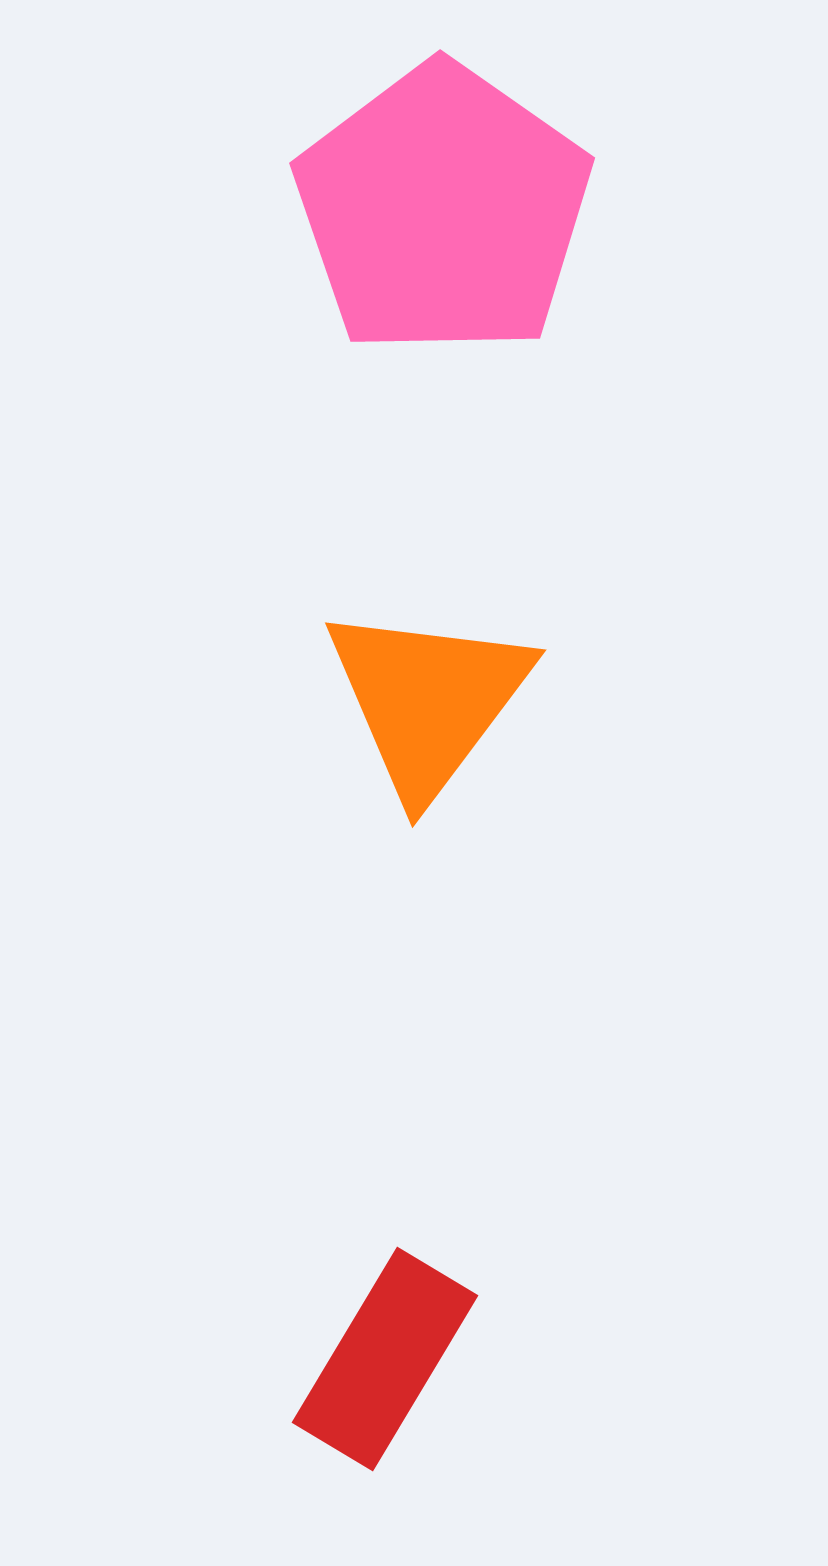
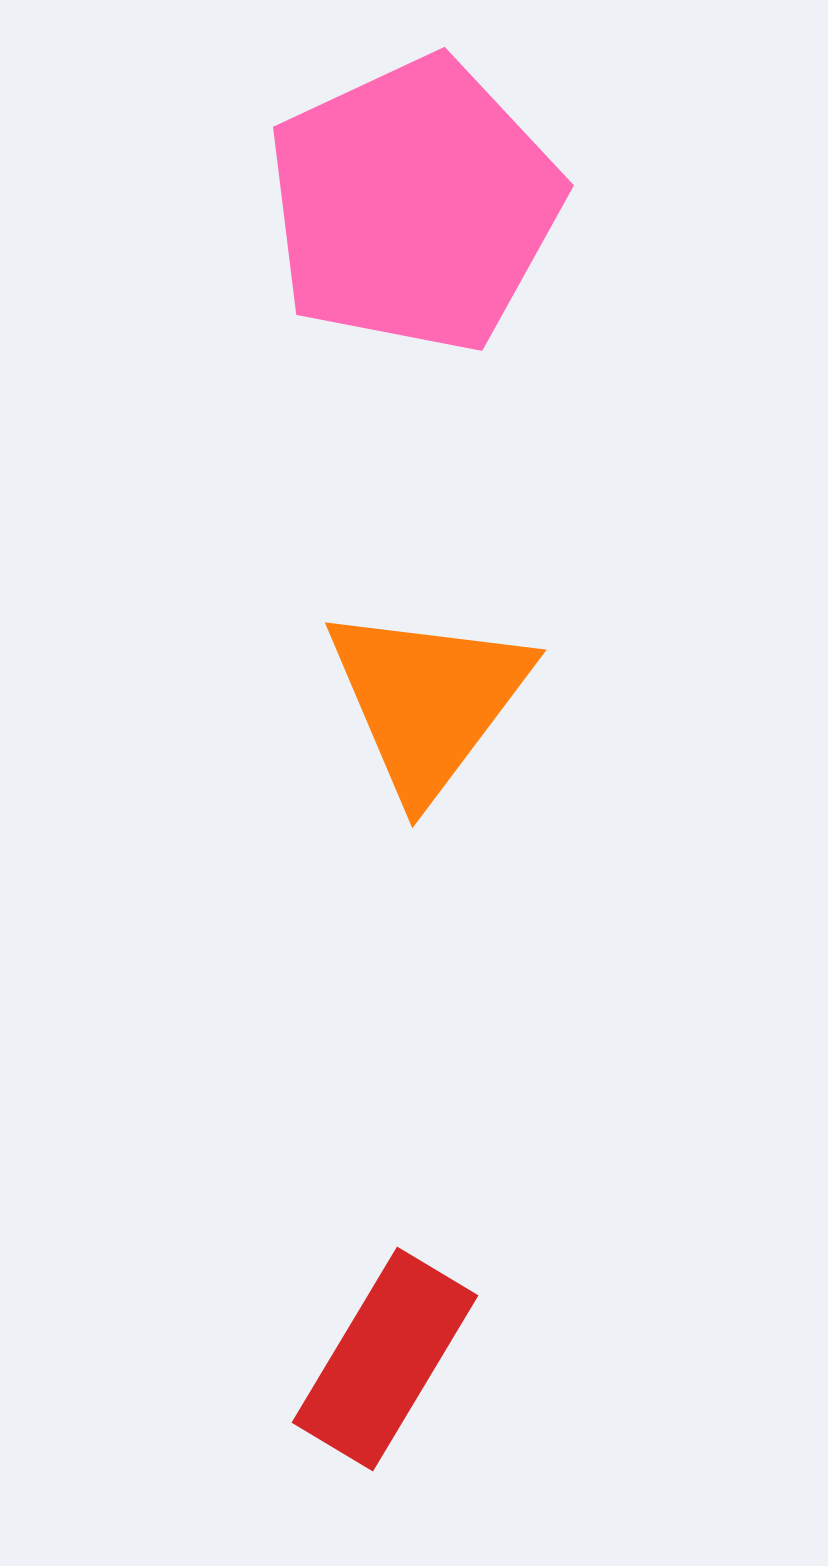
pink pentagon: moved 29 px left, 5 px up; rotated 12 degrees clockwise
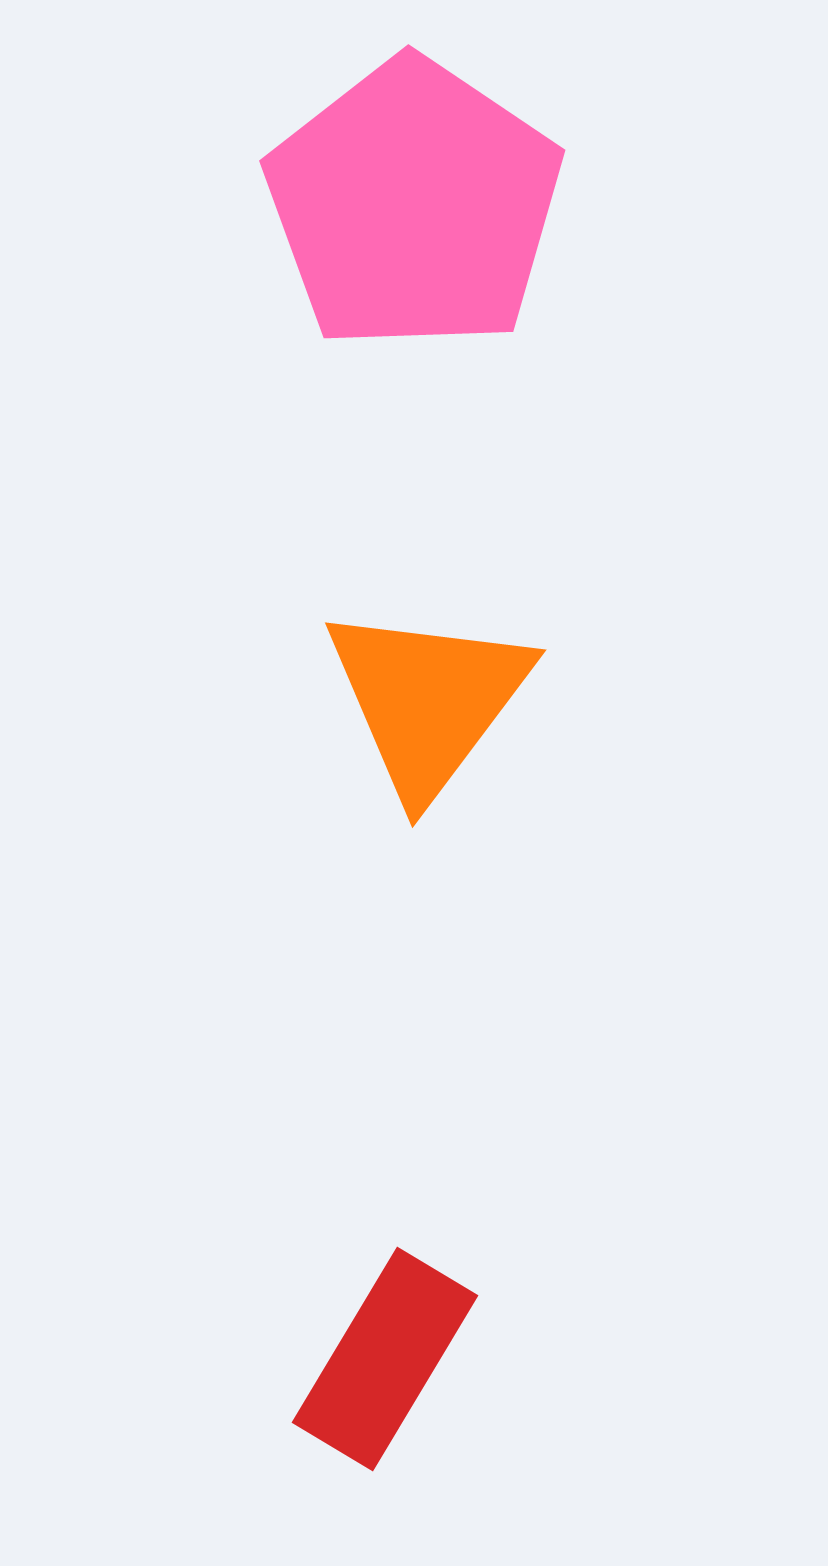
pink pentagon: rotated 13 degrees counterclockwise
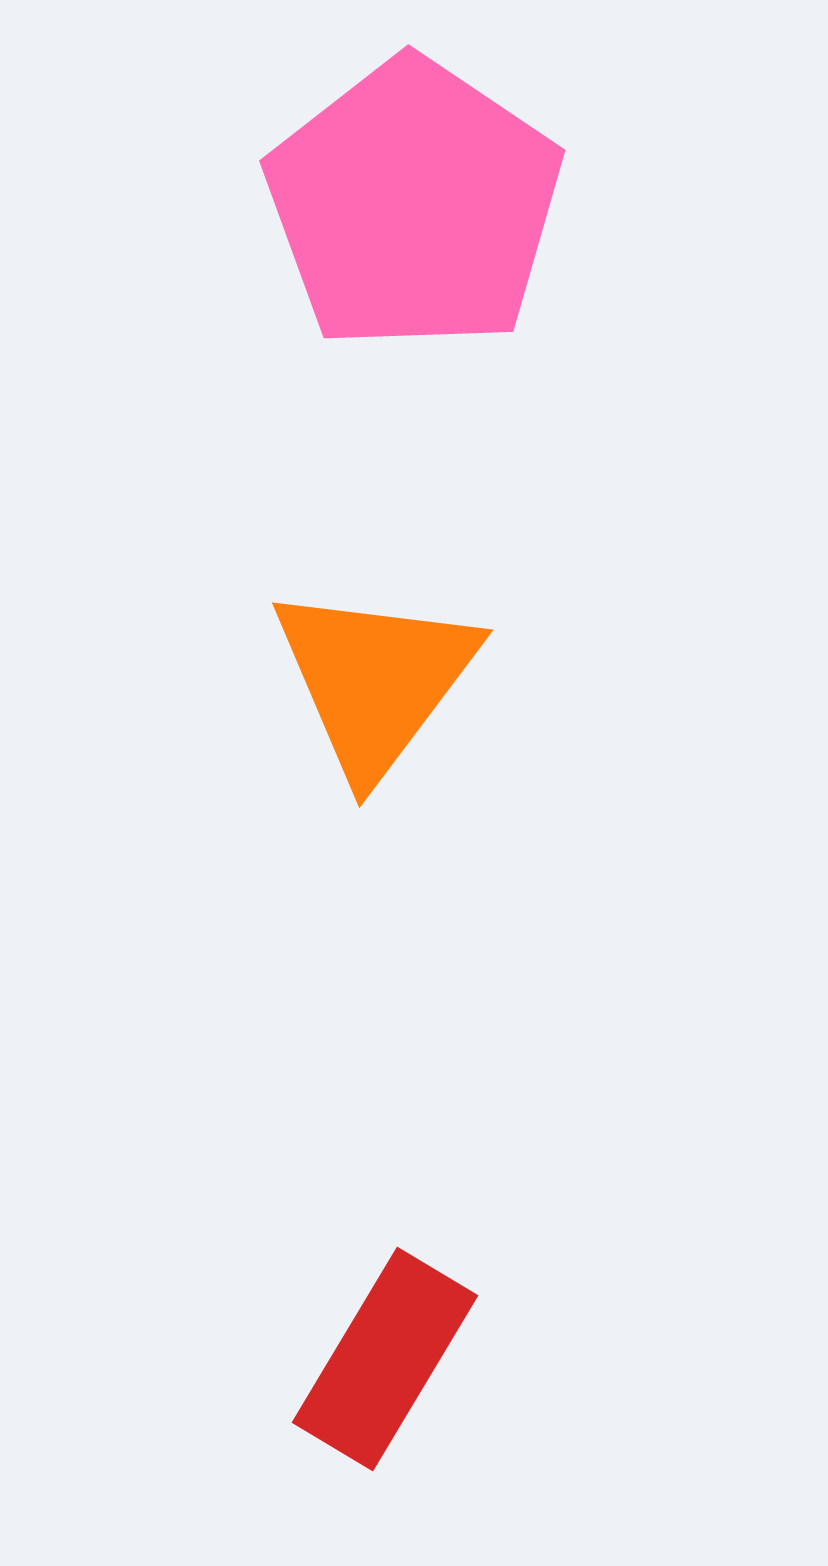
orange triangle: moved 53 px left, 20 px up
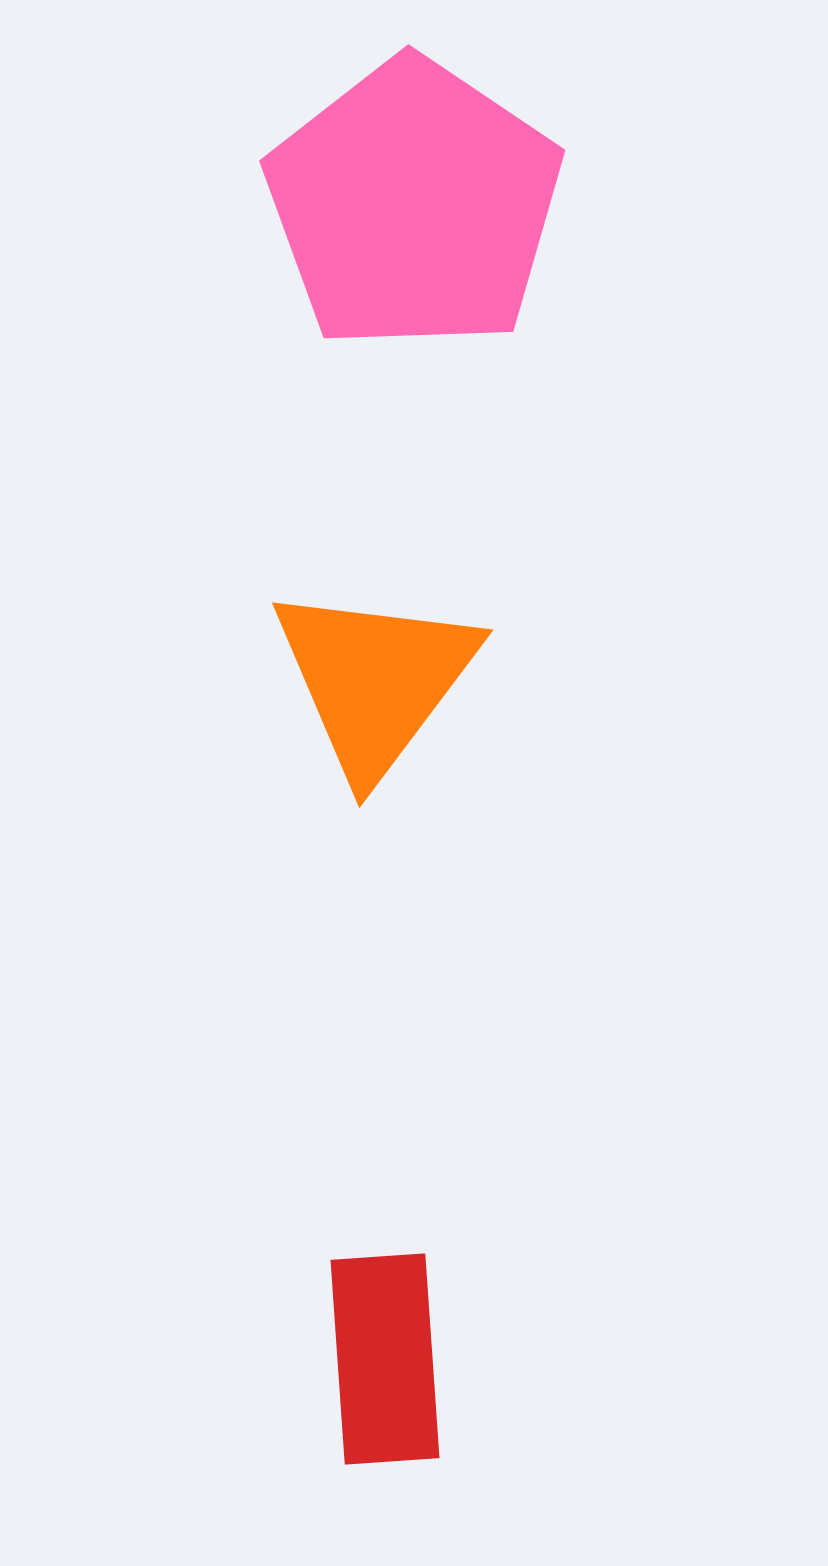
red rectangle: rotated 35 degrees counterclockwise
